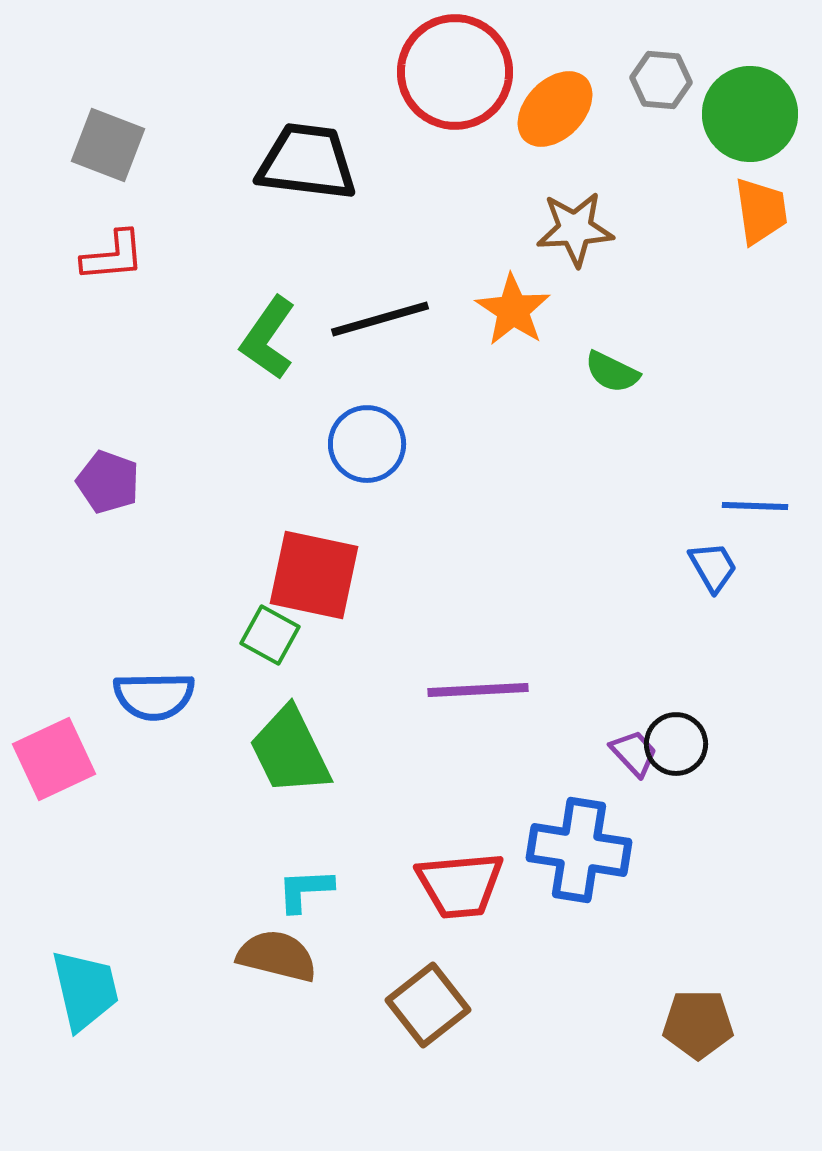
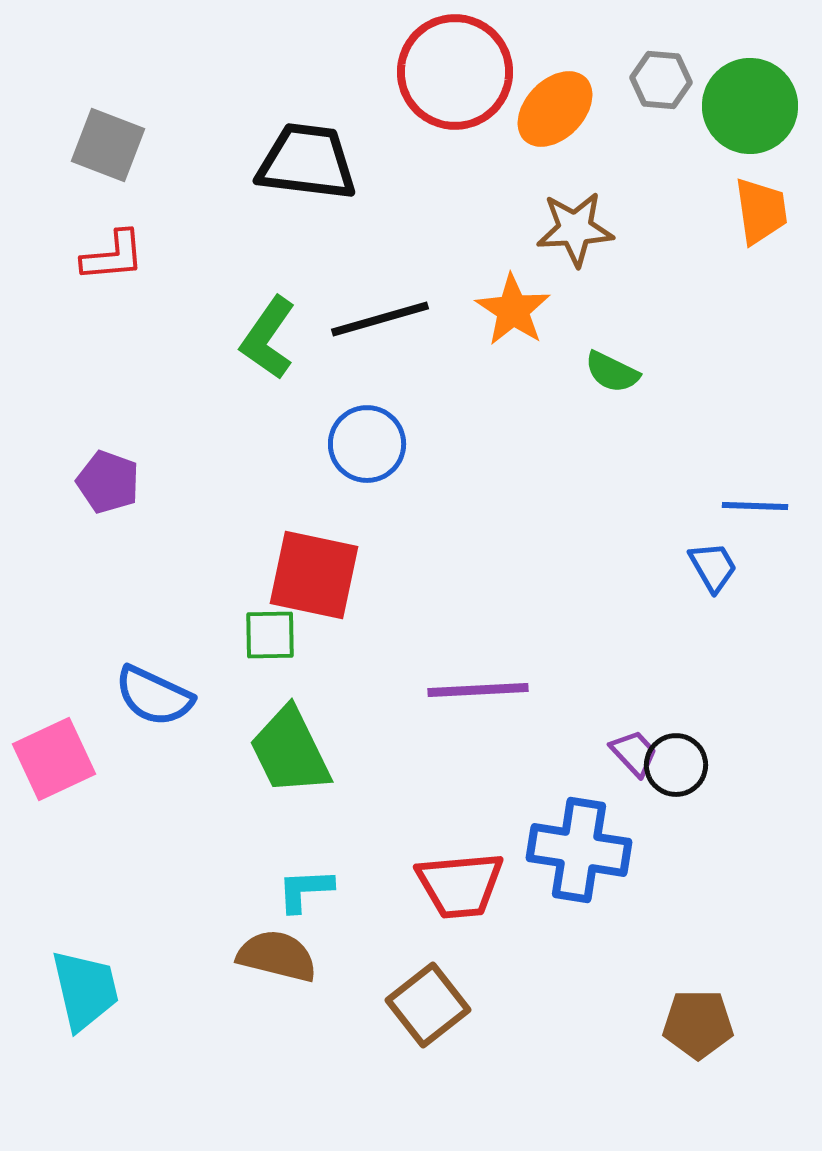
green circle: moved 8 px up
green square: rotated 30 degrees counterclockwise
blue semicircle: rotated 26 degrees clockwise
black circle: moved 21 px down
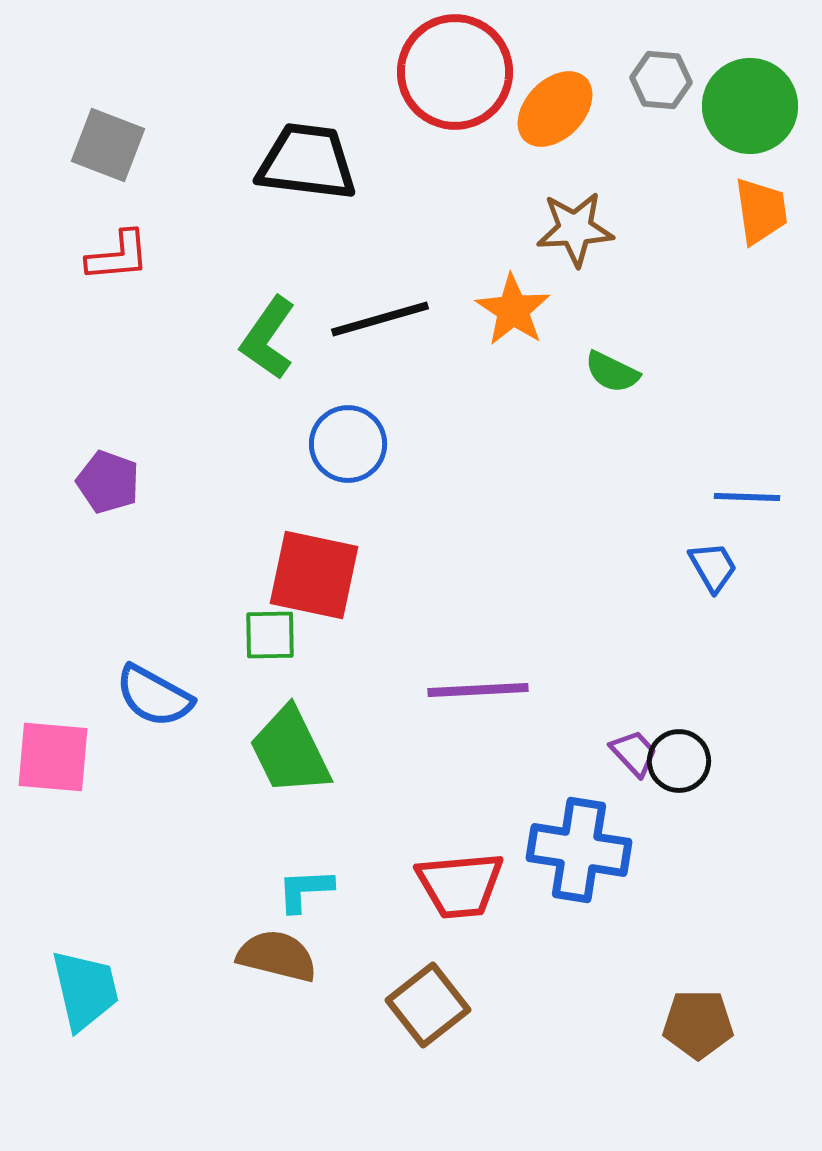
red L-shape: moved 5 px right
blue circle: moved 19 px left
blue line: moved 8 px left, 9 px up
blue semicircle: rotated 4 degrees clockwise
pink square: moved 1 px left, 2 px up; rotated 30 degrees clockwise
black circle: moved 3 px right, 4 px up
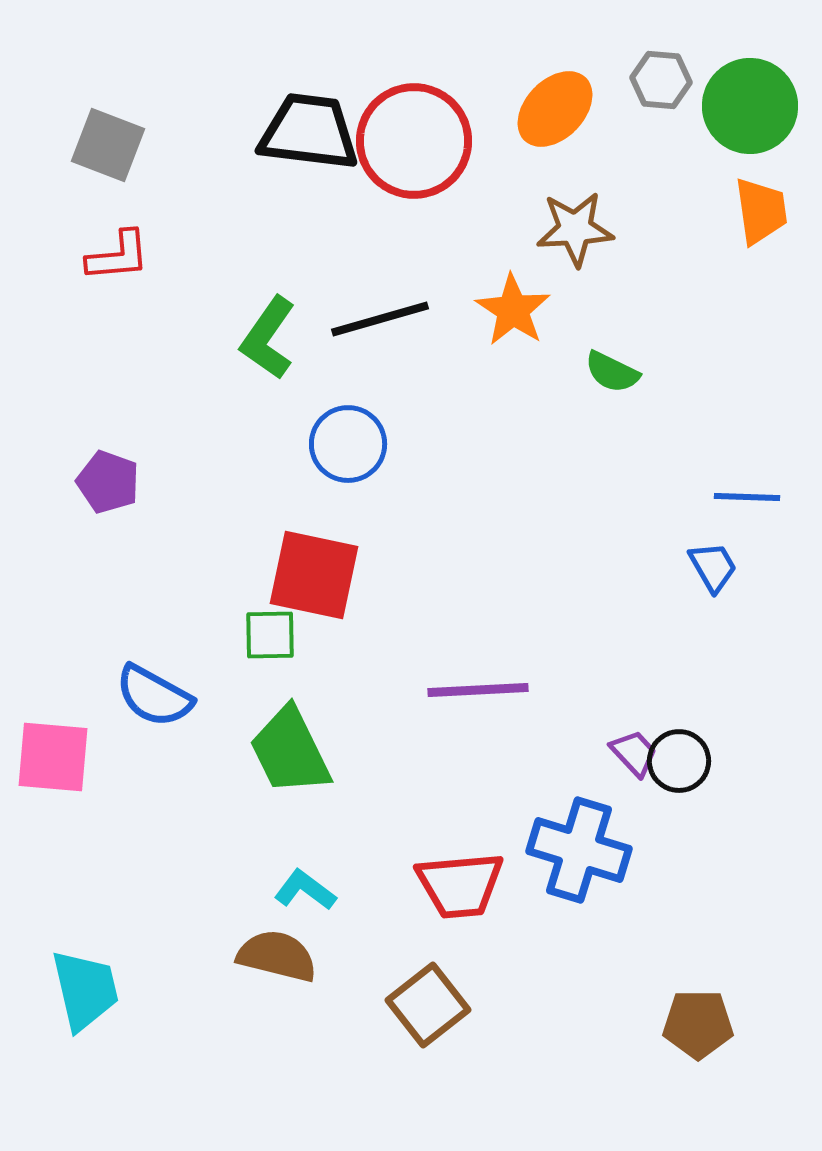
red circle: moved 41 px left, 69 px down
black trapezoid: moved 2 px right, 30 px up
blue cross: rotated 8 degrees clockwise
cyan L-shape: rotated 40 degrees clockwise
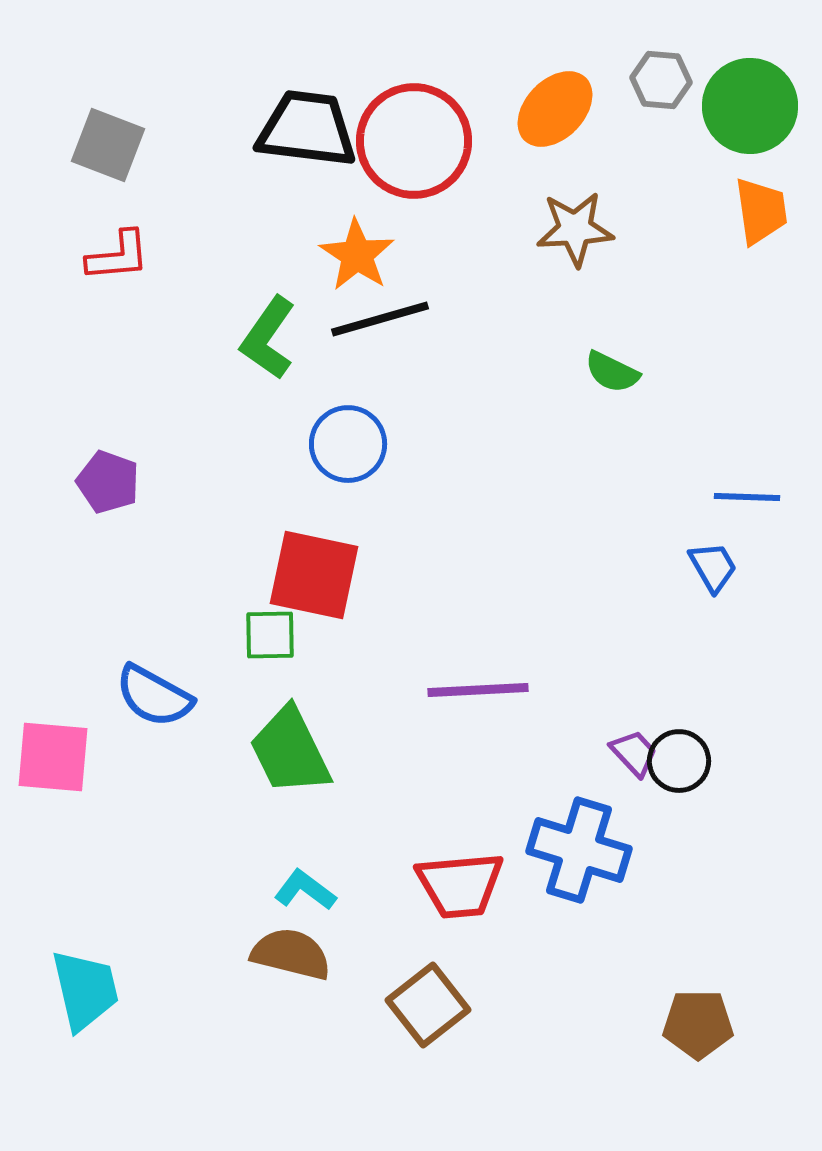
black trapezoid: moved 2 px left, 3 px up
orange star: moved 156 px left, 55 px up
brown semicircle: moved 14 px right, 2 px up
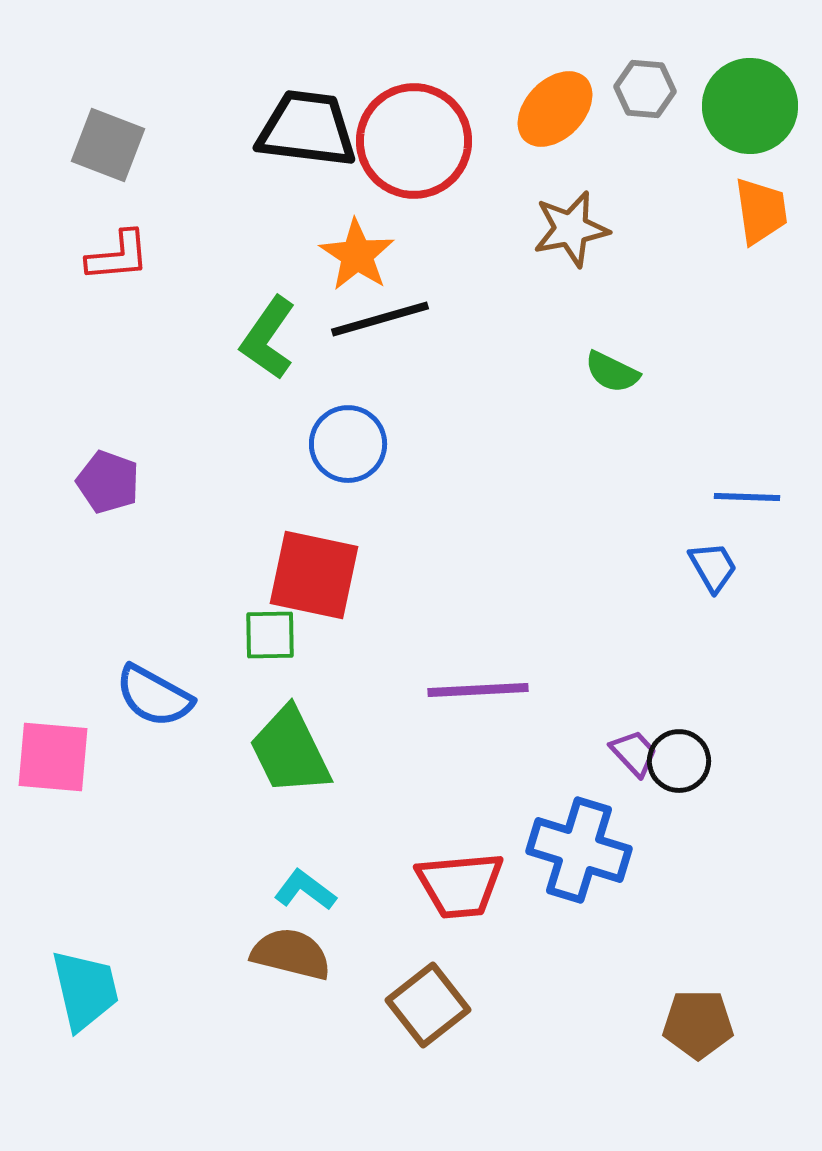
gray hexagon: moved 16 px left, 9 px down
brown star: moved 4 px left; rotated 8 degrees counterclockwise
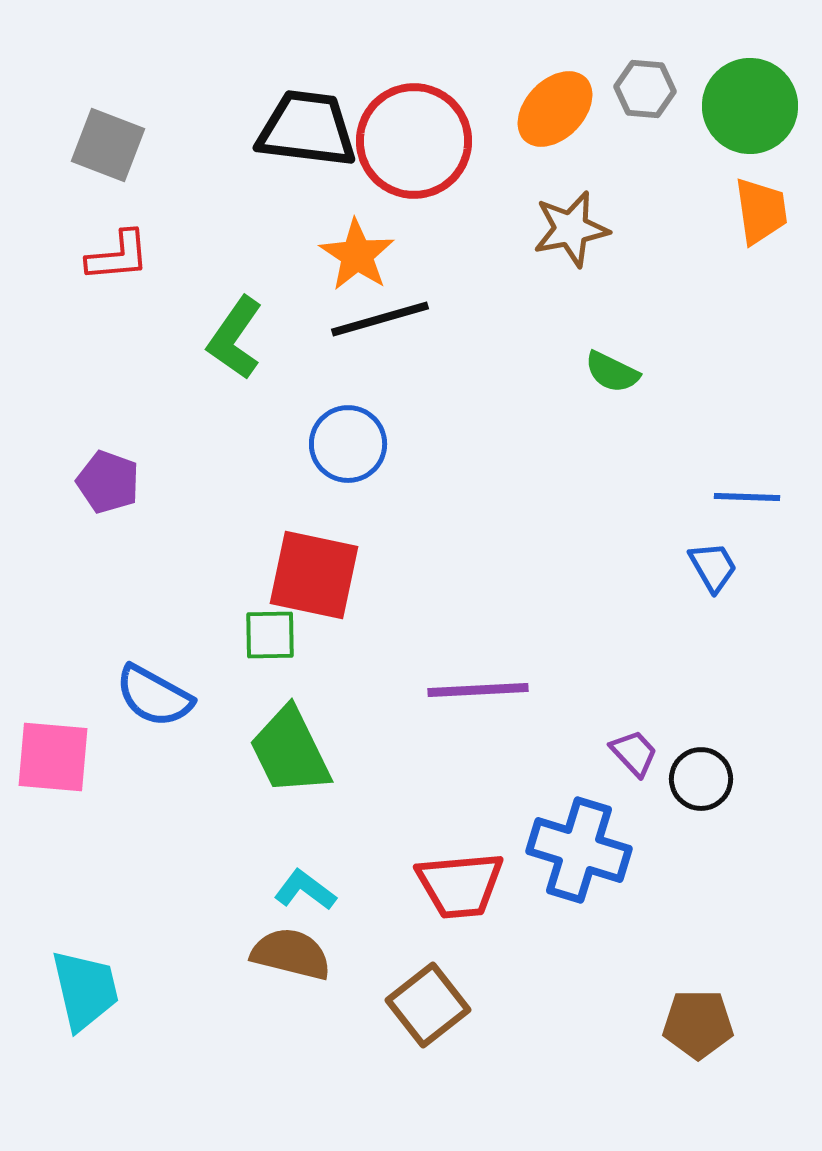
green L-shape: moved 33 px left
black circle: moved 22 px right, 18 px down
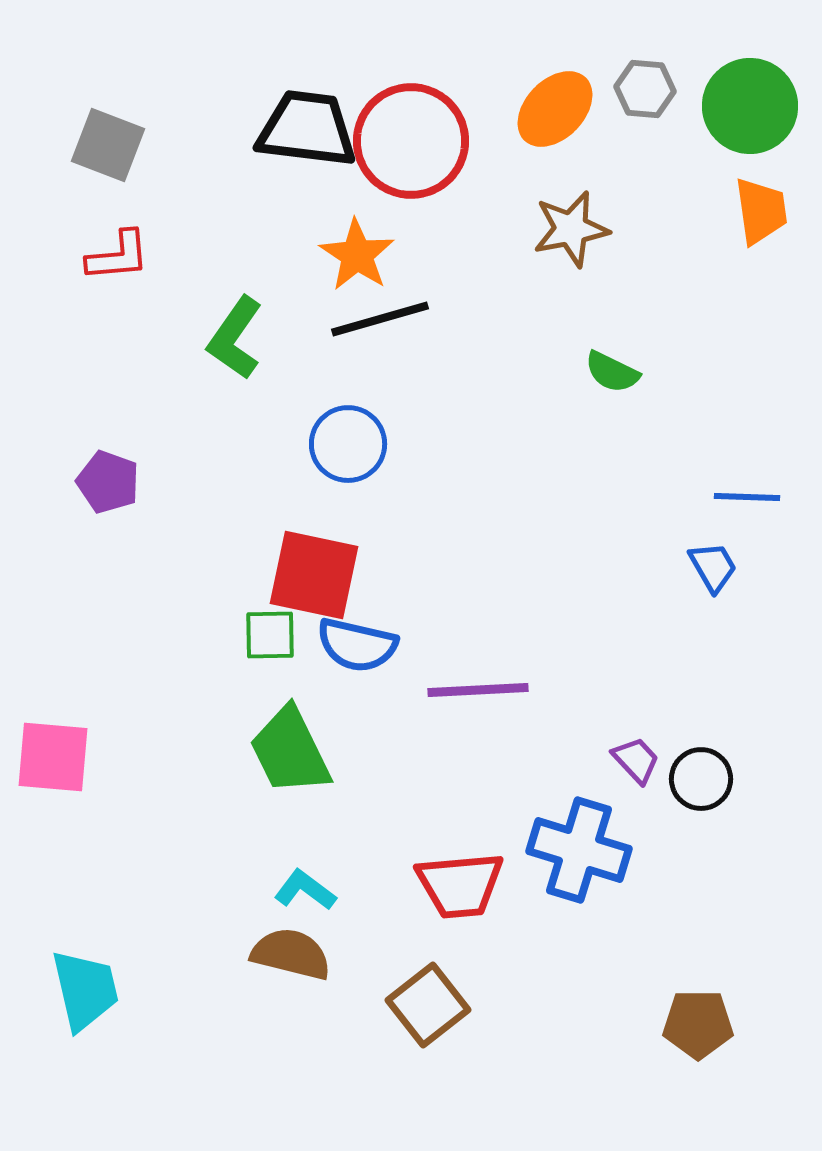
red circle: moved 3 px left
blue semicircle: moved 203 px right, 51 px up; rotated 16 degrees counterclockwise
purple trapezoid: moved 2 px right, 7 px down
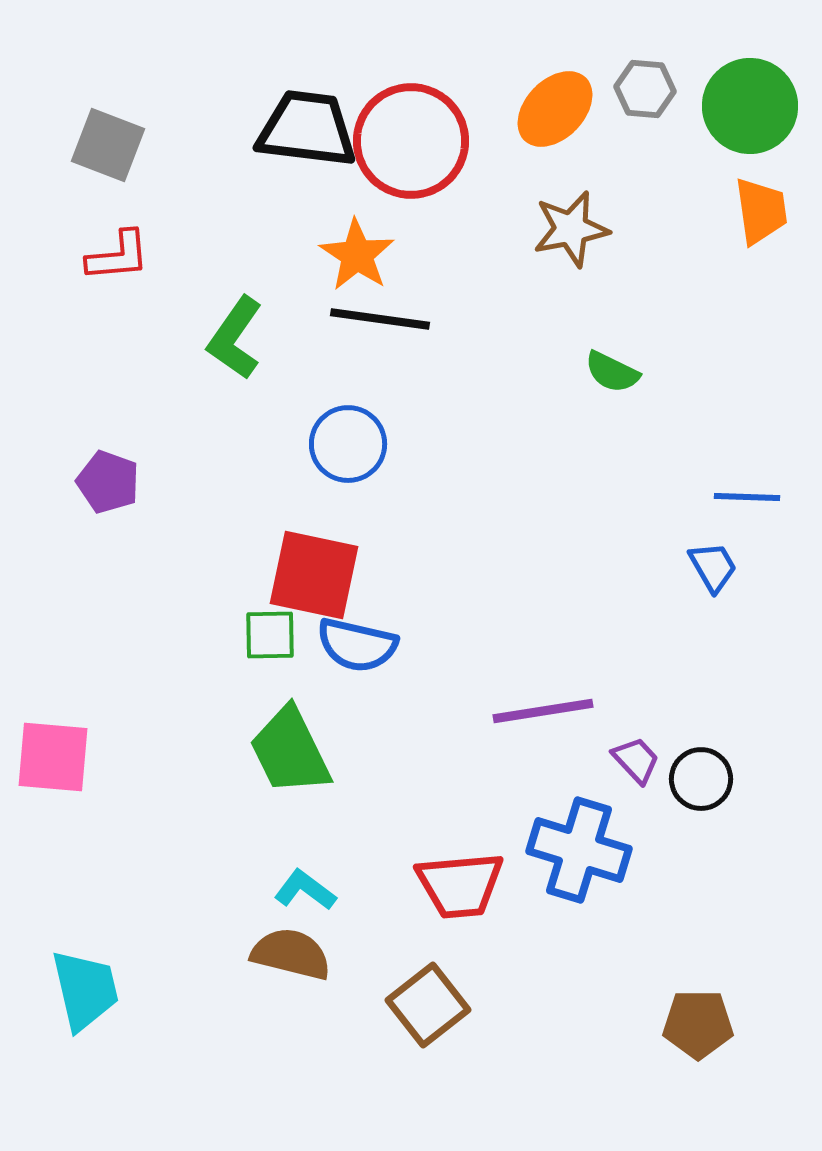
black line: rotated 24 degrees clockwise
purple line: moved 65 px right, 21 px down; rotated 6 degrees counterclockwise
